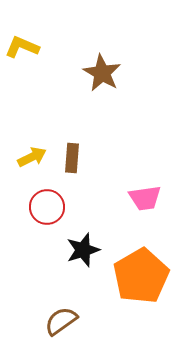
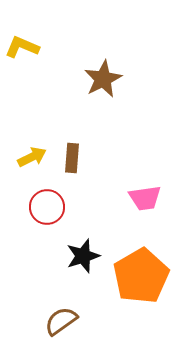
brown star: moved 1 px right, 6 px down; rotated 15 degrees clockwise
black star: moved 6 px down
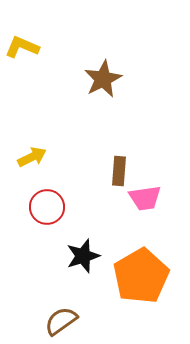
brown rectangle: moved 47 px right, 13 px down
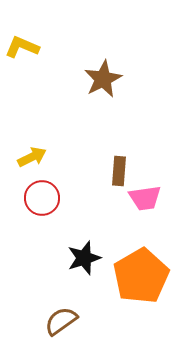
red circle: moved 5 px left, 9 px up
black star: moved 1 px right, 2 px down
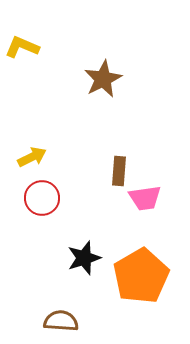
brown semicircle: rotated 40 degrees clockwise
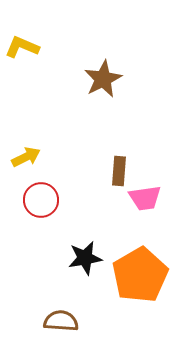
yellow arrow: moved 6 px left
red circle: moved 1 px left, 2 px down
black star: moved 1 px right; rotated 8 degrees clockwise
orange pentagon: moved 1 px left, 1 px up
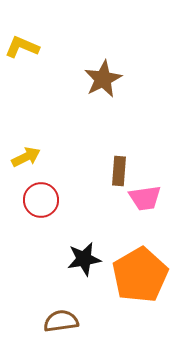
black star: moved 1 px left, 1 px down
brown semicircle: rotated 12 degrees counterclockwise
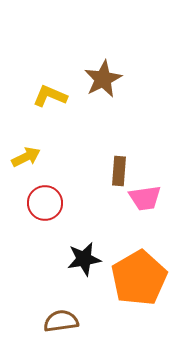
yellow L-shape: moved 28 px right, 49 px down
red circle: moved 4 px right, 3 px down
orange pentagon: moved 1 px left, 3 px down
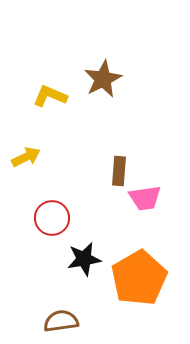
red circle: moved 7 px right, 15 px down
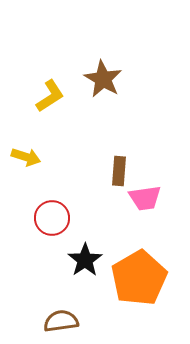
brown star: rotated 15 degrees counterclockwise
yellow L-shape: rotated 124 degrees clockwise
yellow arrow: rotated 44 degrees clockwise
black star: moved 1 px right, 1 px down; rotated 24 degrees counterclockwise
